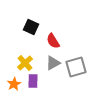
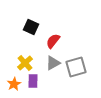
red semicircle: rotated 70 degrees clockwise
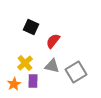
gray triangle: moved 1 px left, 3 px down; rotated 42 degrees clockwise
gray square: moved 5 px down; rotated 15 degrees counterclockwise
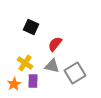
red semicircle: moved 2 px right, 3 px down
yellow cross: rotated 14 degrees counterclockwise
gray square: moved 1 px left, 1 px down
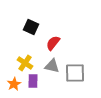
red semicircle: moved 2 px left, 1 px up
gray square: rotated 30 degrees clockwise
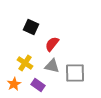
red semicircle: moved 1 px left, 1 px down
purple rectangle: moved 5 px right, 4 px down; rotated 56 degrees counterclockwise
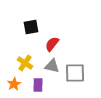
black square: rotated 35 degrees counterclockwise
purple rectangle: rotated 56 degrees clockwise
